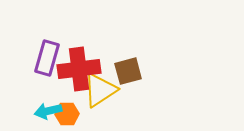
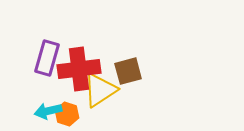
orange hexagon: rotated 20 degrees clockwise
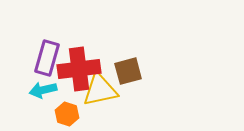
yellow triangle: rotated 21 degrees clockwise
cyan arrow: moved 5 px left, 21 px up
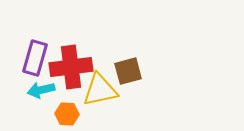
purple rectangle: moved 12 px left
red cross: moved 8 px left, 2 px up
cyan arrow: moved 2 px left
orange hexagon: rotated 15 degrees counterclockwise
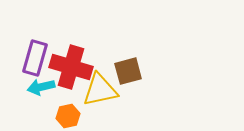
red cross: rotated 24 degrees clockwise
cyan arrow: moved 3 px up
orange hexagon: moved 1 px right, 2 px down; rotated 15 degrees counterclockwise
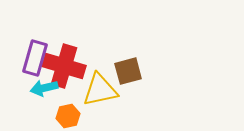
red cross: moved 7 px left, 1 px up
cyan arrow: moved 3 px right, 1 px down
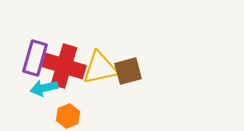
yellow triangle: moved 22 px up
orange hexagon: rotated 10 degrees counterclockwise
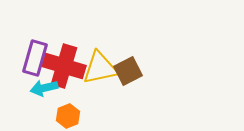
brown square: rotated 12 degrees counterclockwise
